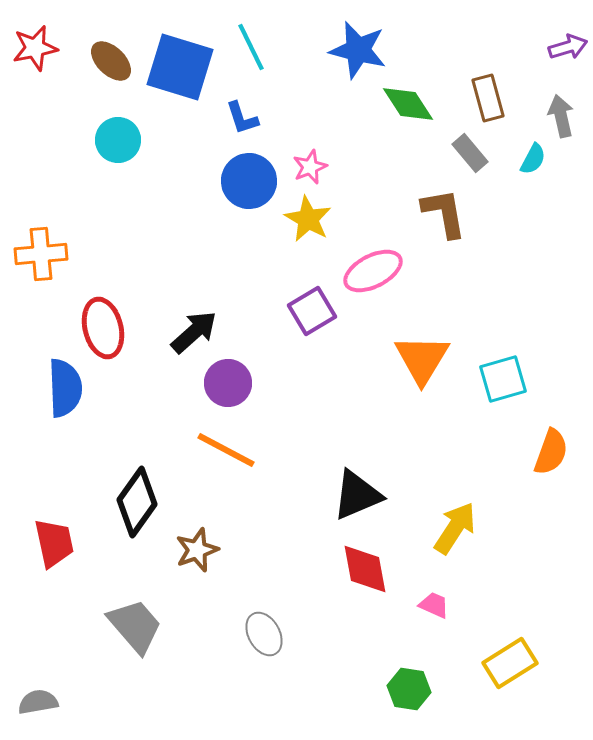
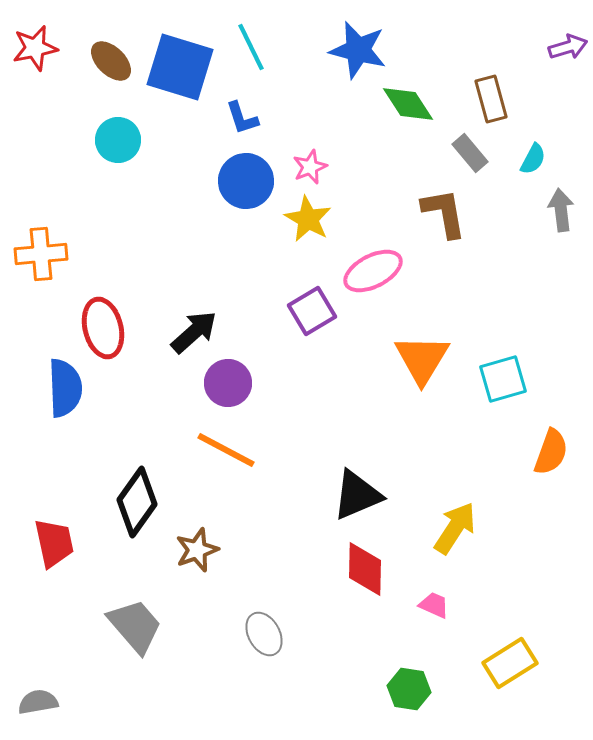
brown rectangle: moved 3 px right, 1 px down
gray arrow: moved 94 px down; rotated 6 degrees clockwise
blue circle: moved 3 px left
red diamond: rotated 12 degrees clockwise
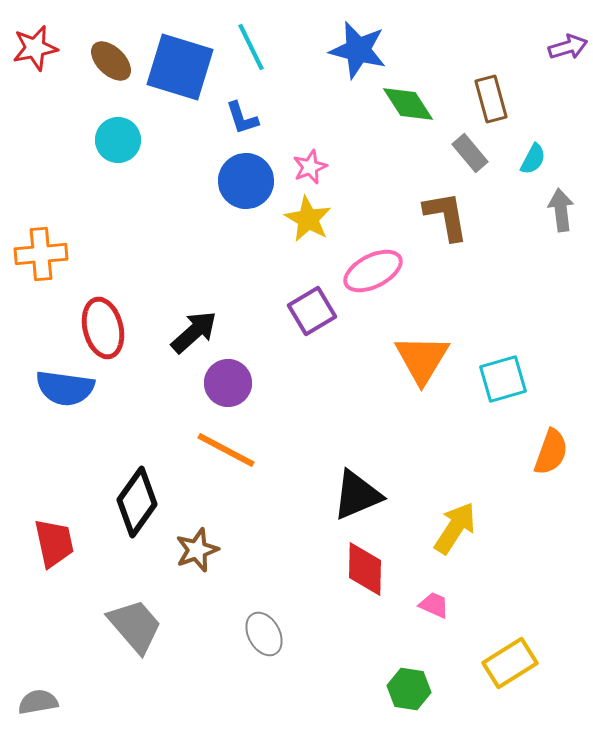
brown L-shape: moved 2 px right, 3 px down
blue semicircle: rotated 100 degrees clockwise
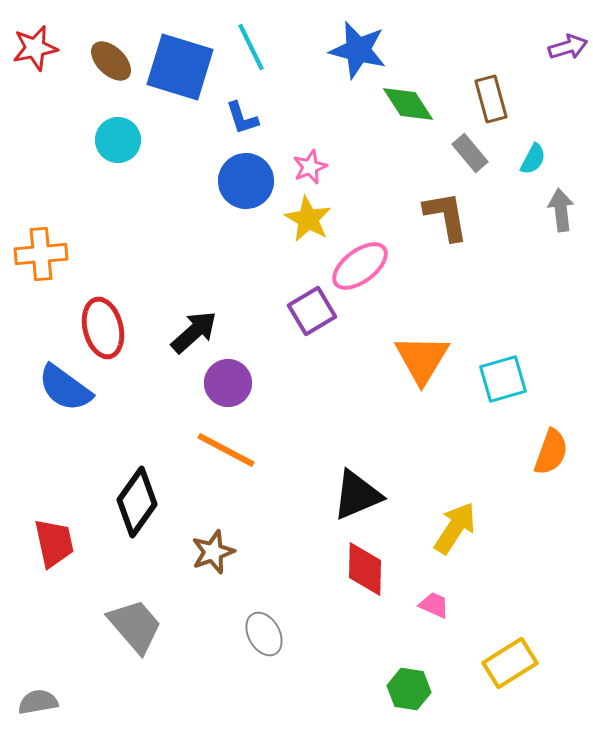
pink ellipse: moved 13 px left, 5 px up; rotated 10 degrees counterclockwise
blue semicircle: rotated 28 degrees clockwise
brown star: moved 16 px right, 2 px down
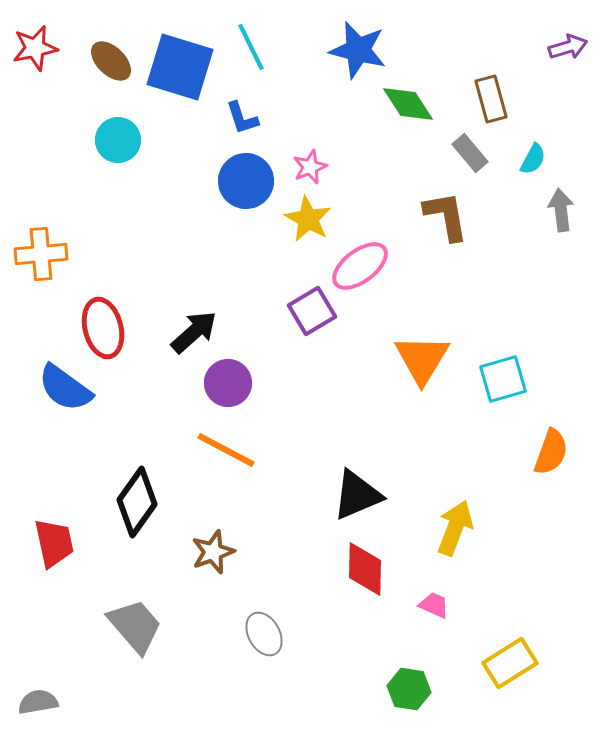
yellow arrow: rotated 12 degrees counterclockwise
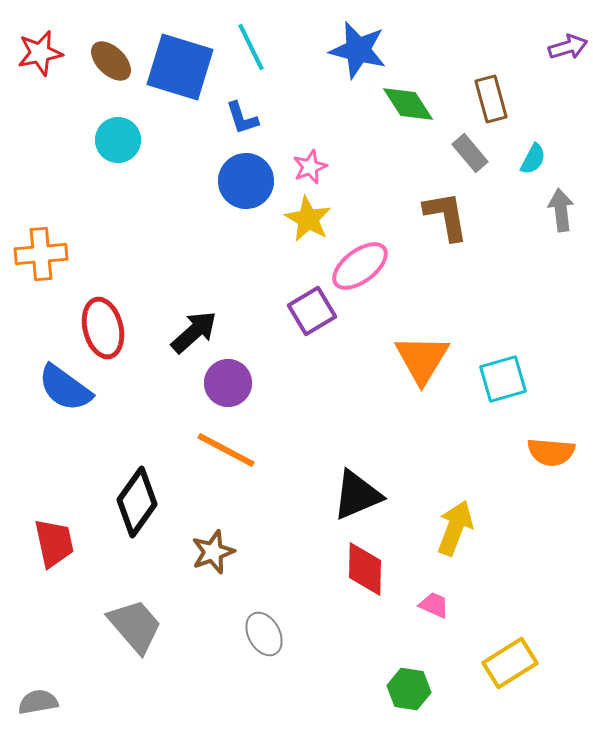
red star: moved 5 px right, 5 px down
orange semicircle: rotated 75 degrees clockwise
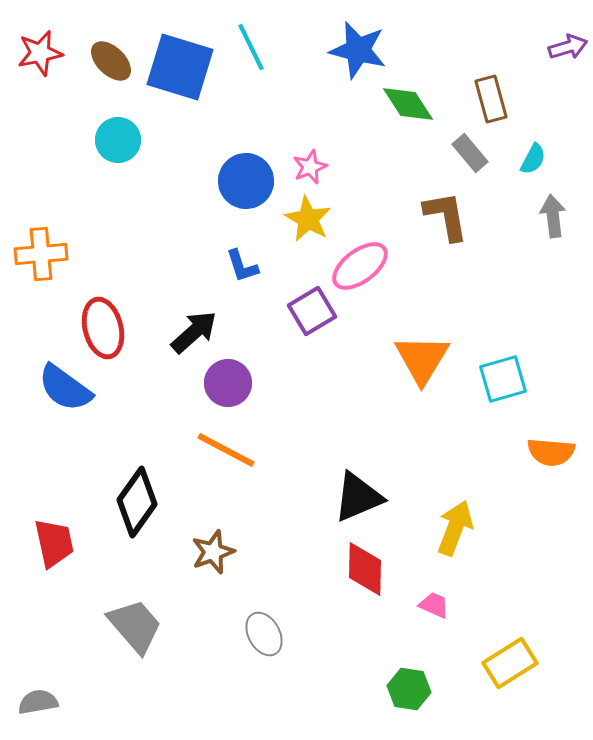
blue L-shape: moved 148 px down
gray arrow: moved 8 px left, 6 px down
black triangle: moved 1 px right, 2 px down
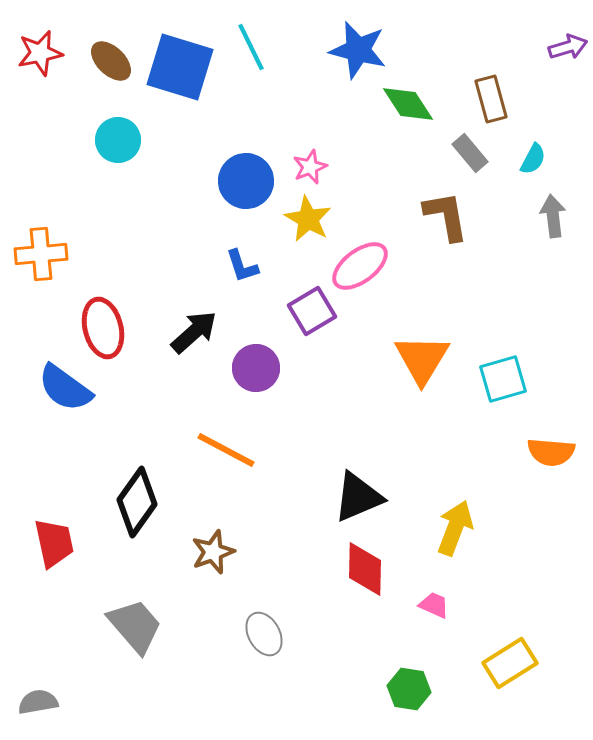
purple circle: moved 28 px right, 15 px up
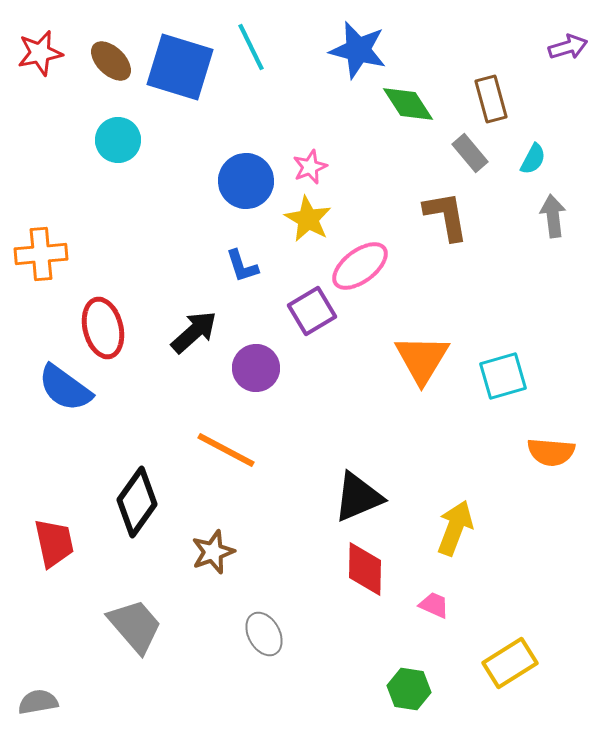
cyan square: moved 3 px up
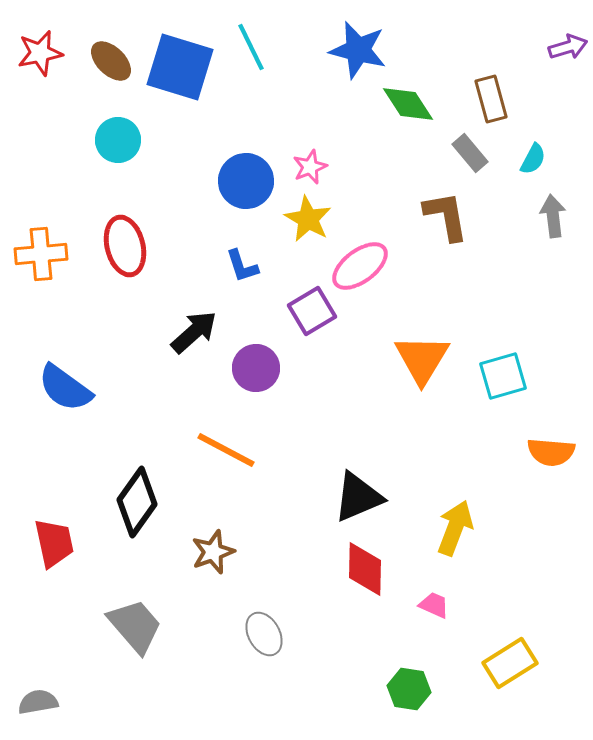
red ellipse: moved 22 px right, 82 px up
